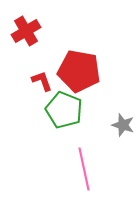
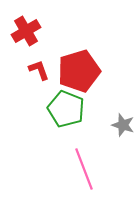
red pentagon: rotated 27 degrees counterclockwise
red L-shape: moved 3 px left, 11 px up
green pentagon: moved 2 px right, 1 px up
pink line: rotated 9 degrees counterclockwise
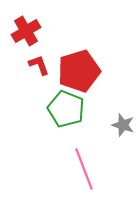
red L-shape: moved 5 px up
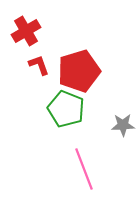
gray star: rotated 20 degrees counterclockwise
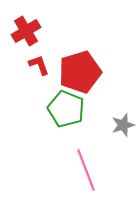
red pentagon: moved 1 px right, 1 px down
gray star: rotated 15 degrees counterclockwise
pink line: moved 2 px right, 1 px down
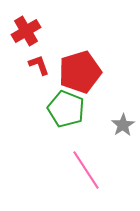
gray star: rotated 15 degrees counterclockwise
pink line: rotated 12 degrees counterclockwise
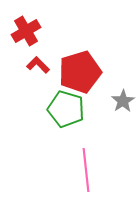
red L-shape: moved 1 px left; rotated 25 degrees counterclockwise
green pentagon: rotated 6 degrees counterclockwise
gray star: moved 24 px up
pink line: rotated 27 degrees clockwise
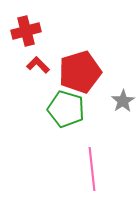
red cross: rotated 16 degrees clockwise
pink line: moved 6 px right, 1 px up
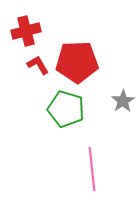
red L-shape: rotated 15 degrees clockwise
red pentagon: moved 3 px left, 10 px up; rotated 15 degrees clockwise
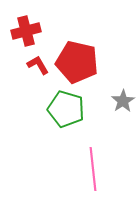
red pentagon: rotated 15 degrees clockwise
pink line: moved 1 px right
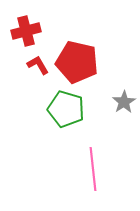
gray star: moved 1 px right, 1 px down
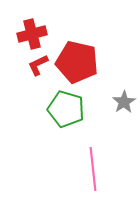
red cross: moved 6 px right, 3 px down
red L-shape: rotated 85 degrees counterclockwise
